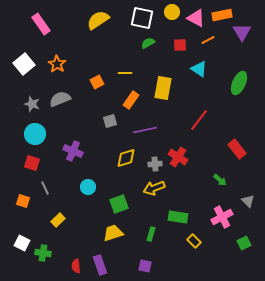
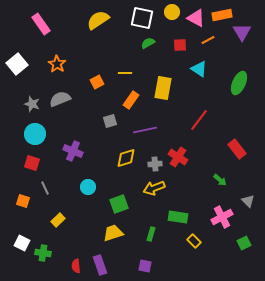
white square at (24, 64): moved 7 px left
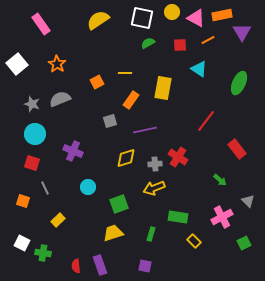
red line at (199, 120): moved 7 px right, 1 px down
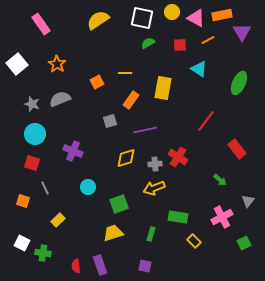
gray triangle at (248, 201): rotated 24 degrees clockwise
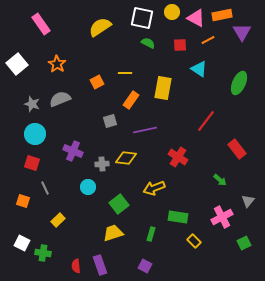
yellow semicircle at (98, 20): moved 2 px right, 7 px down
green semicircle at (148, 43): rotated 56 degrees clockwise
yellow diamond at (126, 158): rotated 25 degrees clockwise
gray cross at (155, 164): moved 53 px left
green square at (119, 204): rotated 18 degrees counterclockwise
purple square at (145, 266): rotated 16 degrees clockwise
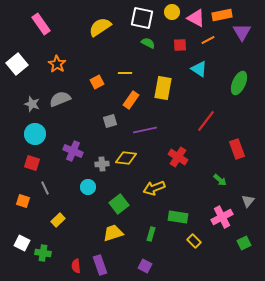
red rectangle at (237, 149): rotated 18 degrees clockwise
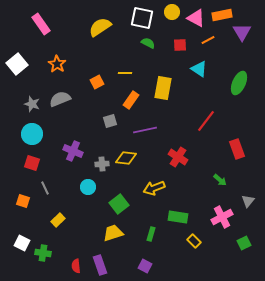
cyan circle at (35, 134): moved 3 px left
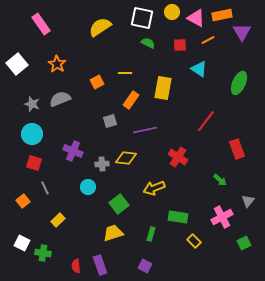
red square at (32, 163): moved 2 px right
orange square at (23, 201): rotated 32 degrees clockwise
